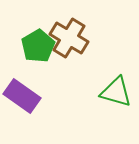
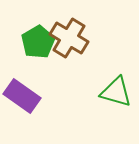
green pentagon: moved 4 px up
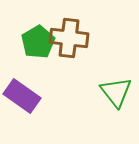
brown cross: rotated 24 degrees counterclockwise
green triangle: rotated 36 degrees clockwise
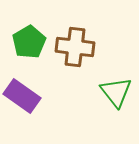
brown cross: moved 6 px right, 9 px down
green pentagon: moved 9 px left
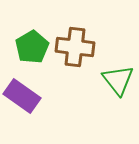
green pentagon: moved 3 px right, 5 px down
green triangle: moved 2 px right, 12 px up
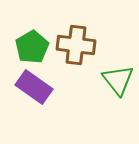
brown cross: moved 1 px right, 2 px up
purple rectangle: moved 12 px right, 9 px up
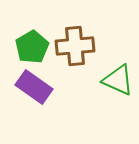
brown cross: moved 1 px left, 1 px down; rotated 12 degrees counterclockwise
green triangle: rotated 28 degrees counterclockwise
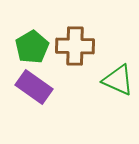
brown cross: rotated 6 degrees clockwise
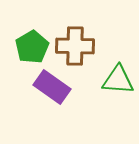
green triangle: rotated 20 degrees counterclockwise
purple rectangle: moved 18 px right
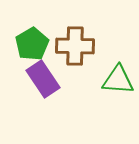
green pentagon: moved 3 px up
purple rectangle: moved 9 px left, 8 px up; rotated 21 degrees clockwise
